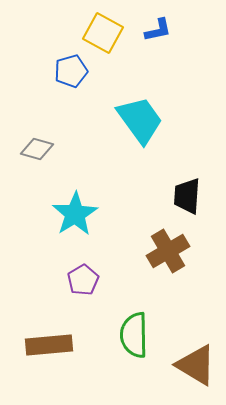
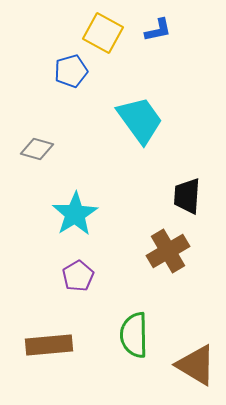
purple pentagon: moved 5 px left, 4 px up
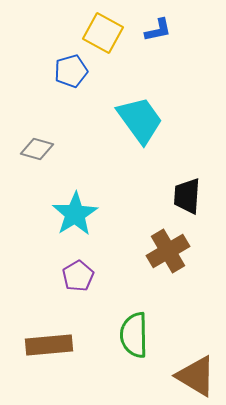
brown triangle: moved 11 px down
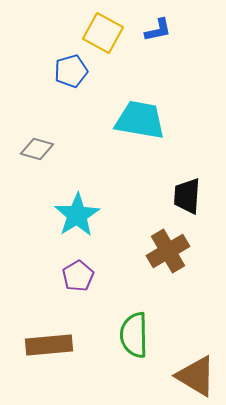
cyan trapezoid: rotated 44 degrees counterclockwise
cyan star: moved 2 px right, 1 px down
